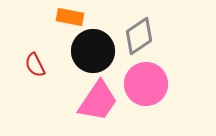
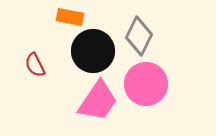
gray diamond: rotated 30 degrees counterclockwise
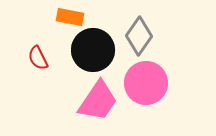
gray diamond: rotated 9 degrees clockwise
black circle: moved 1 px up
red semicircle: moved 3 px right, 7 px up
pink circle: moved 1 px up
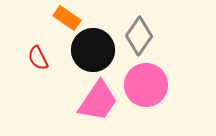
orange rectangle: moved 3 px left, 1 px down; rotated 24 degrees clockwise
pink circle: moved 2 px down
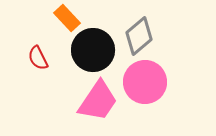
orange rectangle: rotated 12 degrees clockwise
gray diamond: rotated 15 degrees clockwise
pink circle: moved 1 px left, 3 px up
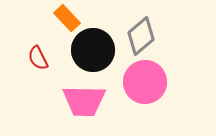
gray diamond: moved 2 px right
pink trapezoid: moved 14 px left; rotated 57 degrees clockwise
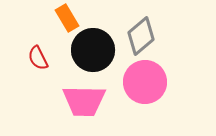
orange rectangle: rotated 12 degrees clockwise
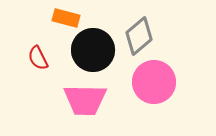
orange rectangle: moved 1 px left; rotated 44 degrees counterclockwise
gray diamond: moved 2 px left
pink circle: moved 9 px right
pink trapezoid: moved 1 px right, 1 px up
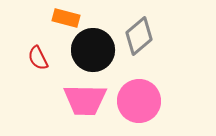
pink circle: moved 15 px left, 19 px down
